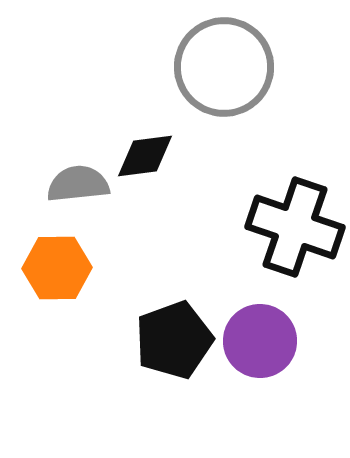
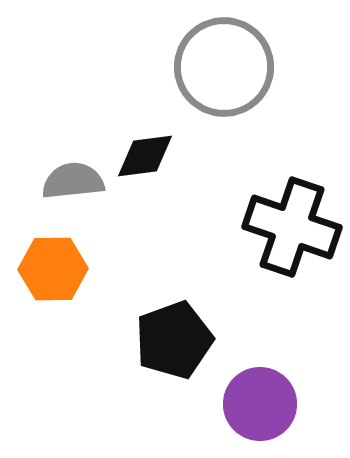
gray semicircle: moved 5 px left, 3 px up
black cross: moved 3 px left
orange hexagon: moved 4 px left, 1 px down
purple circle: moved 63 px down
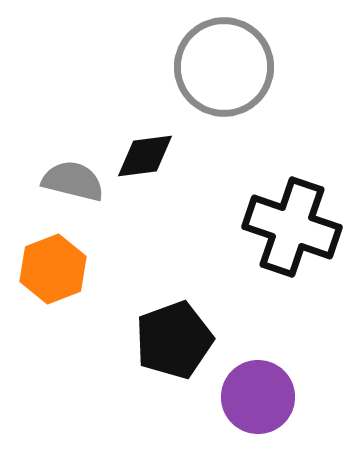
gray semicircle: rotated 20 degrees clockwise
orange hexagon: rotated 20 degrees counterclockwise
purple circle: moved 2 px left, 7 px up
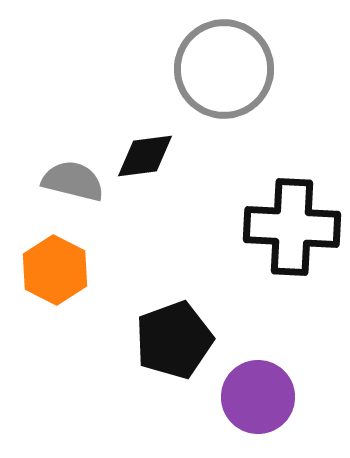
gray circle: moved 2 px down
black cross: rotated 16 degrees counterclockwise
orange hexagon: moved 2 px right, 1 px down; rotated 12 degrees counterclockwise
